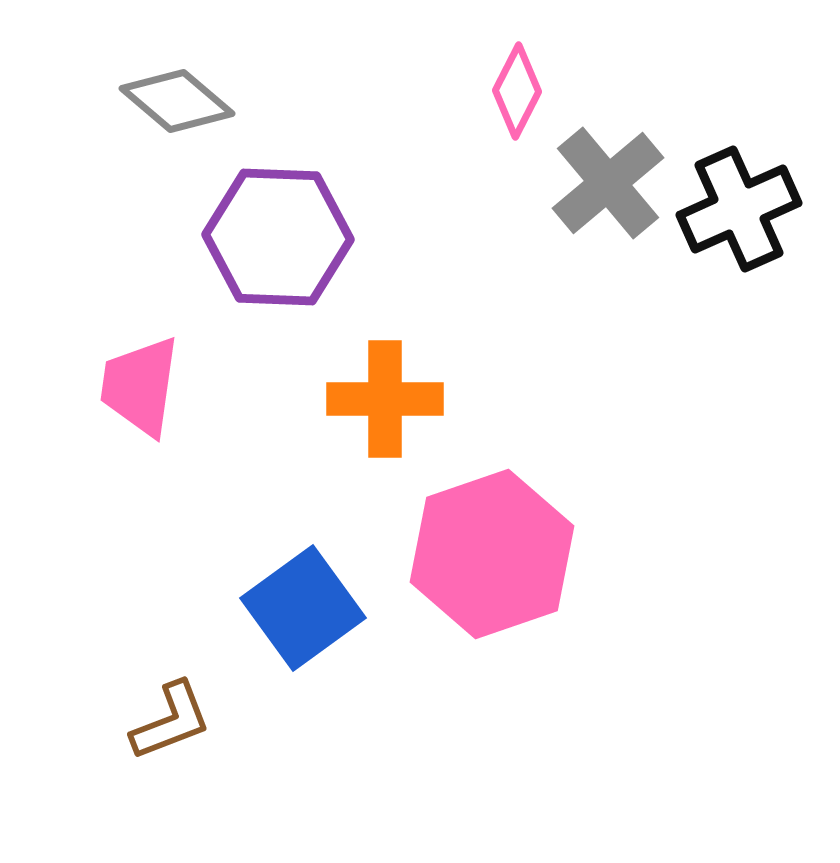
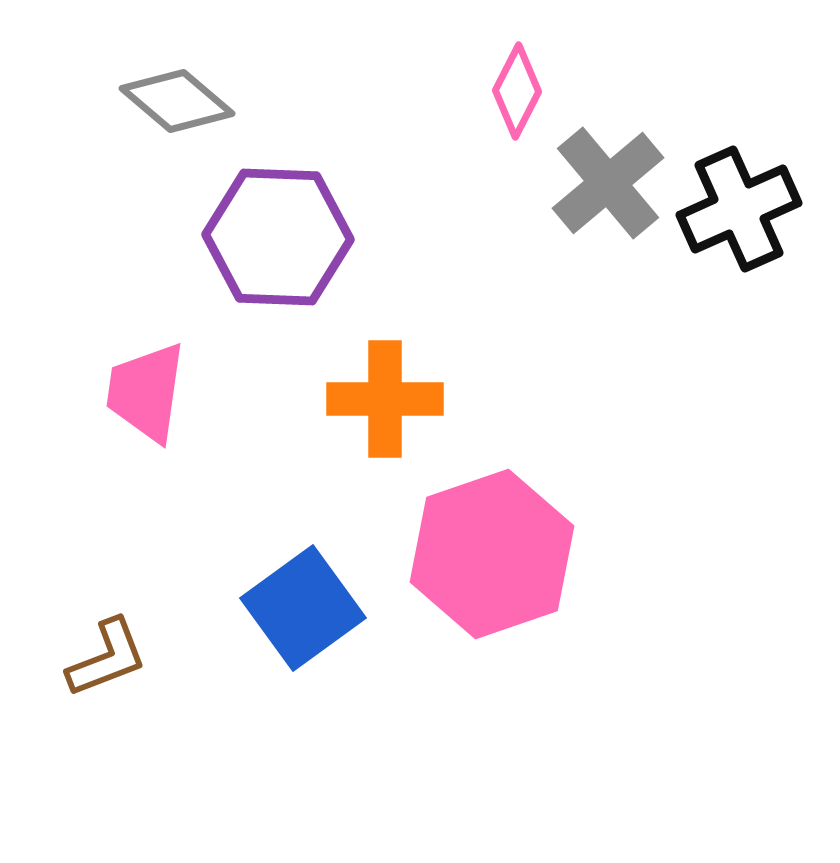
pink trapezoid: moved 6 px right, 6 px down
brown L-shape: moved 64 px left, 63 px up
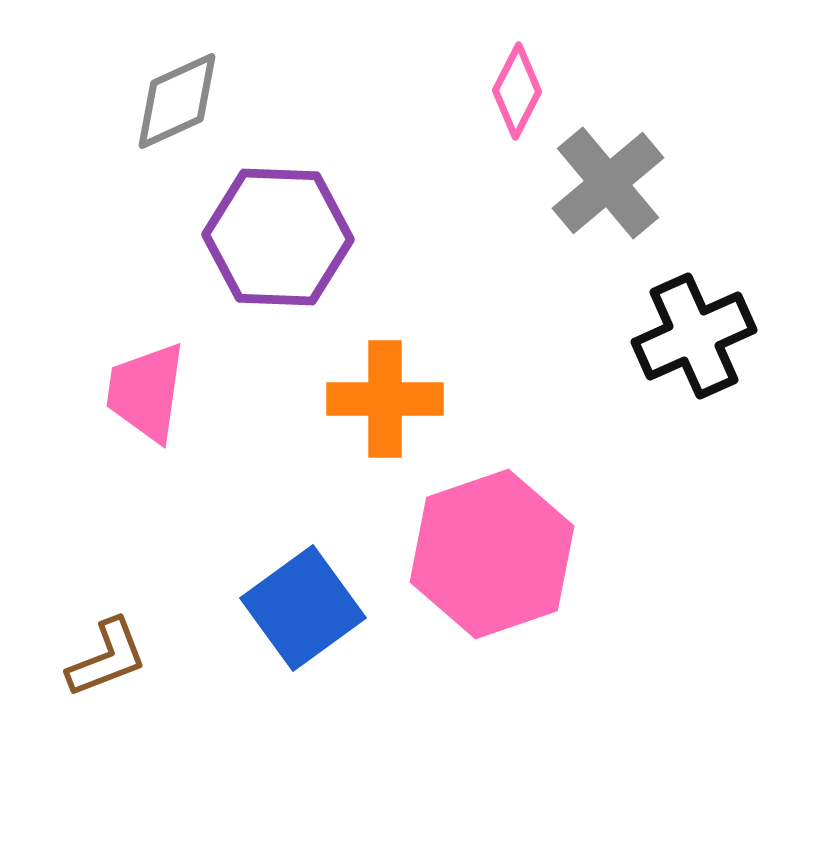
gray diamond: rotated 65 degrees counterclockwise
black cross: moved 45 px left, 127 px down
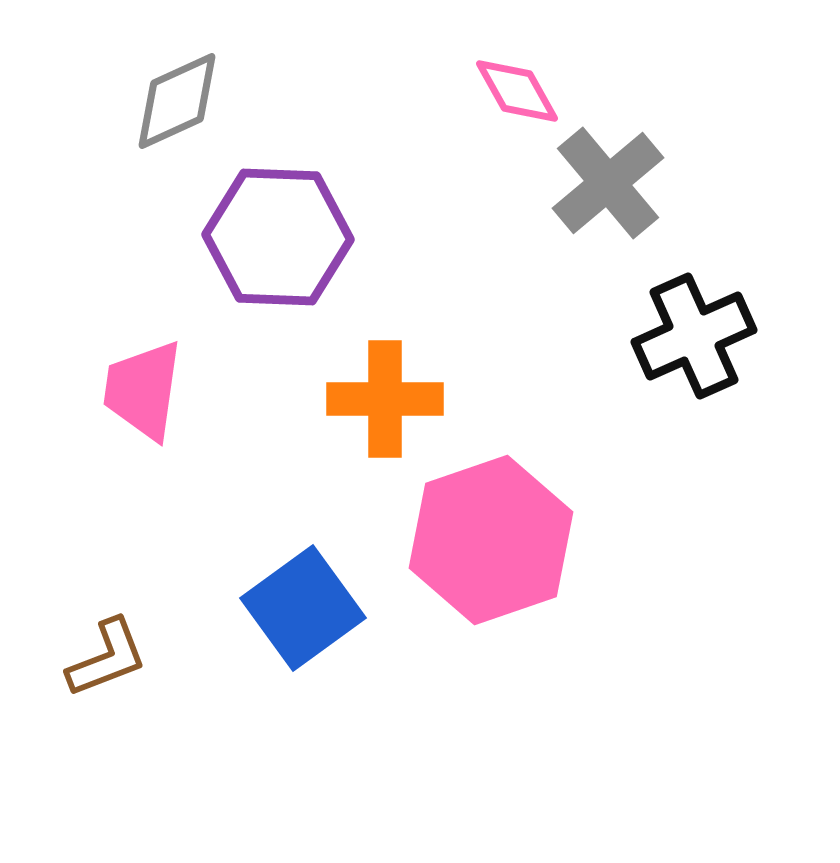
pink diamond: rotated 56 degrees counterclockwise
pink trapezoid: moved 3 px left, 2 px up
pink hexagon: moved 1 px left, 14 px up
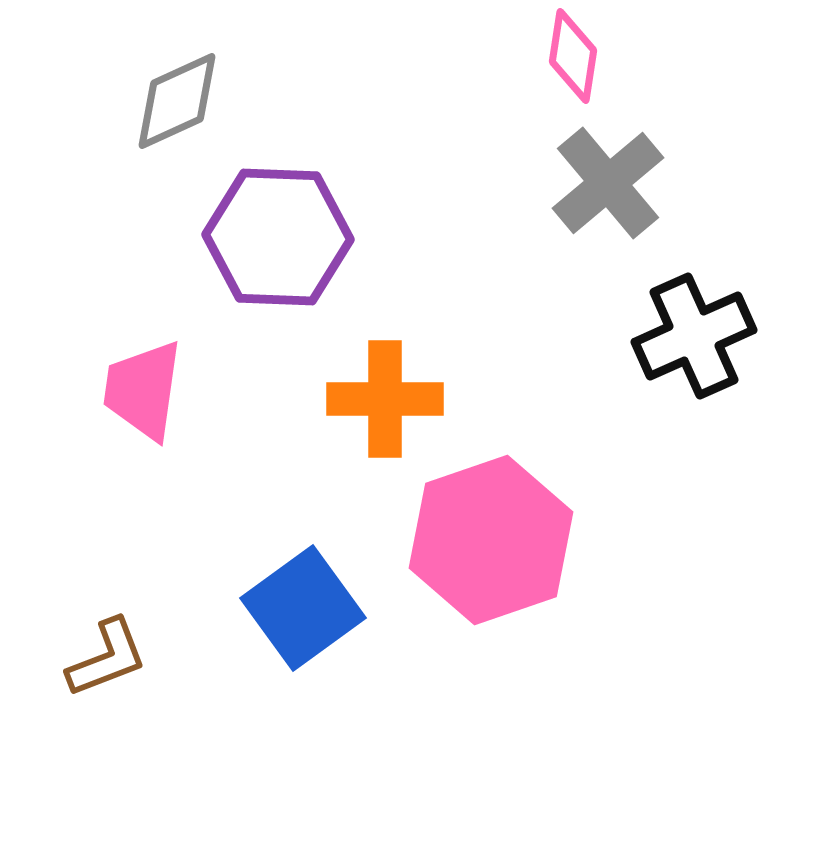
pink diamond: moved 56 px right, 35 px up; rotated 38 degrees clockwise
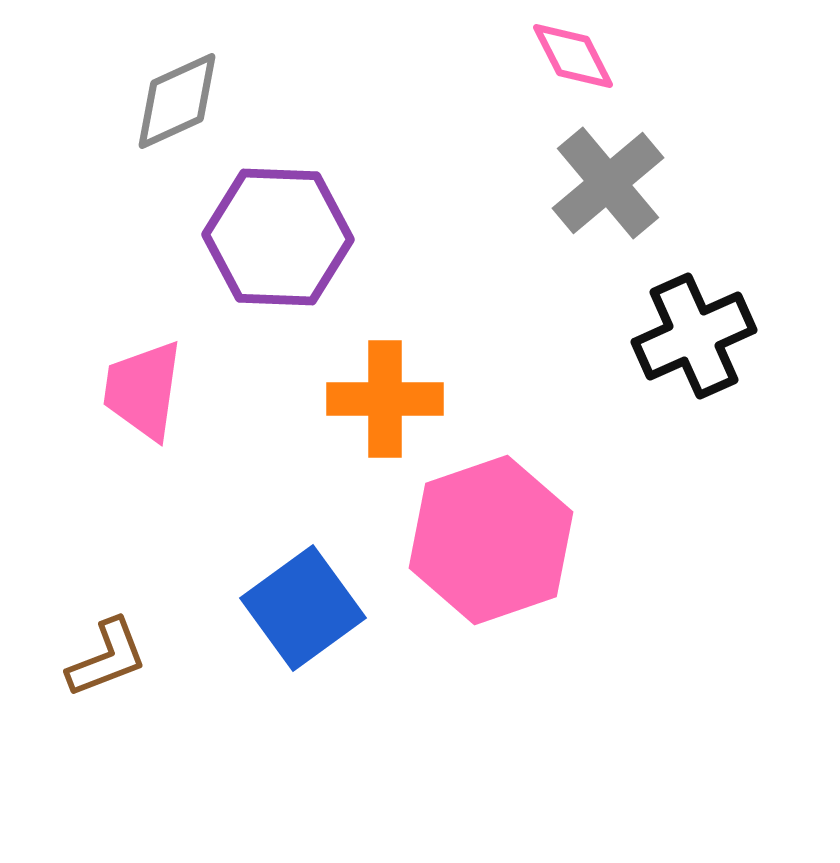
pink diamond: rotated 36 degrees counterclockwise
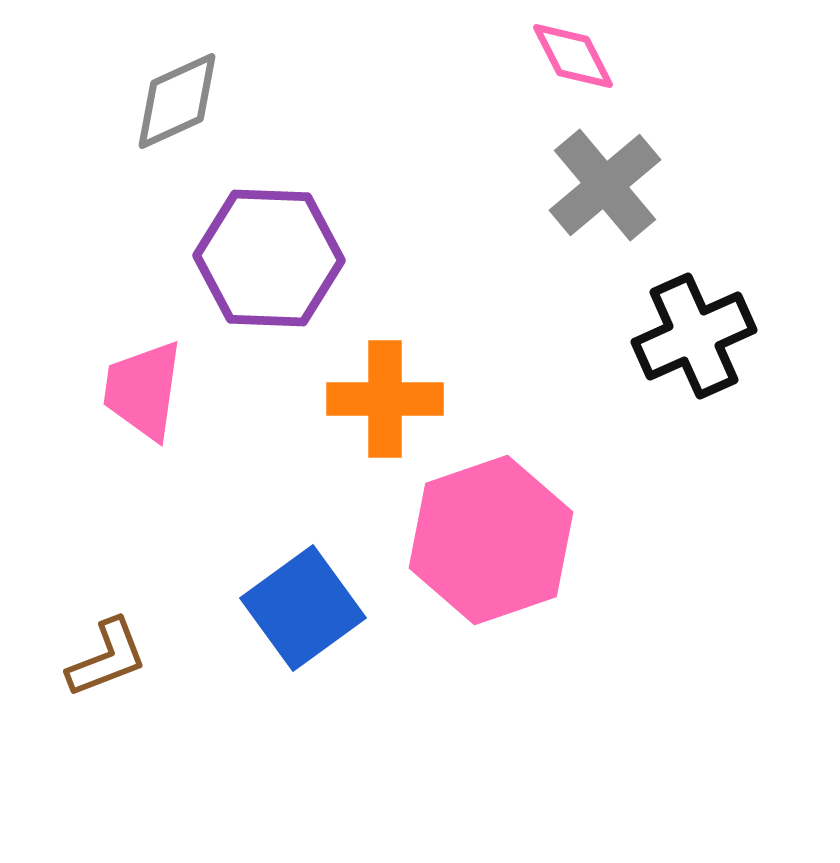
gray cross: moved 3 px left, 2 px down
purple hexagon: moved 9 px left, 21 px down
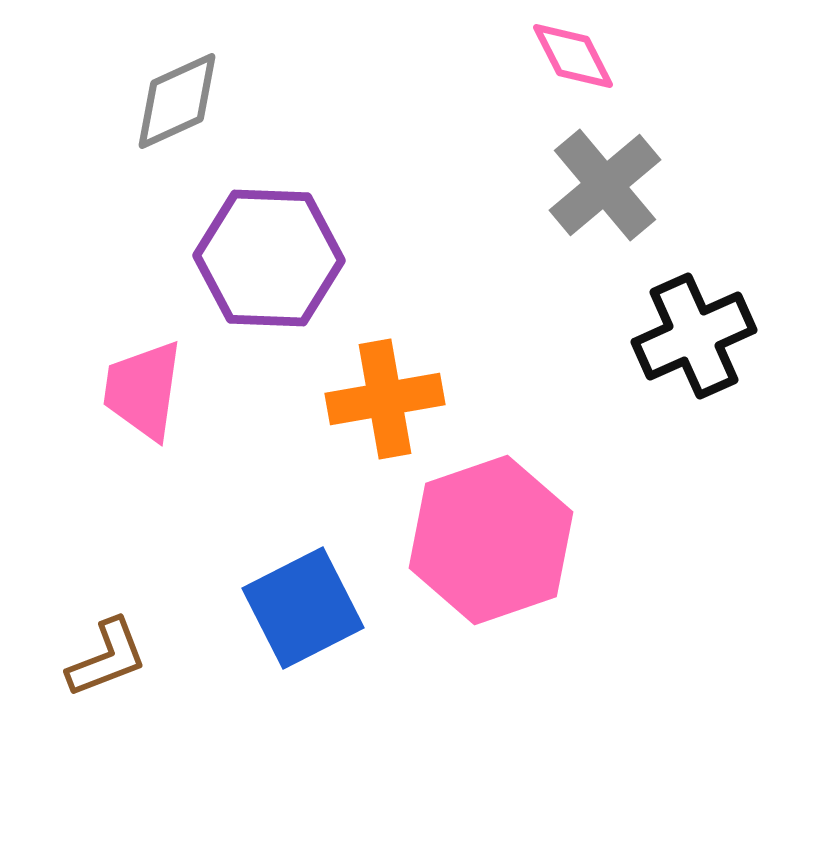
orange cross: rotated 10 degrees counterclockwise
blue square: rotated 9 degrees clockwise
